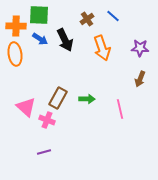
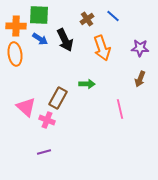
green arrow: moved 15 px up
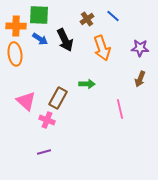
pink triangle: moved 6 px up
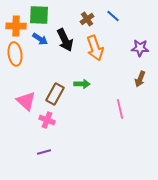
orange arrow: moved 7 px left
green arrow: moved 5 px left
brown rectangle: moved 3 px left, 4 px up
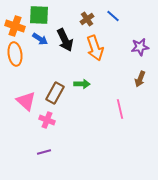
orange cross: moved 1 px left; rotated 18 degrees clockwise
purple star: moved 1 px up; rotated 12 degrees counterclockwise
brown rectangle: moved 1 px up
